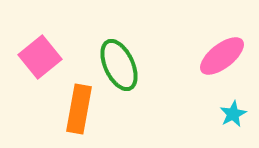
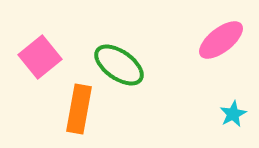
pink ellipse: moved 1 px left, 16 px up
green ellipse: rotated 30 degrees counterclockwise
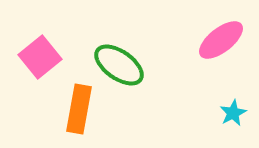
cyan star: moved 1 px up
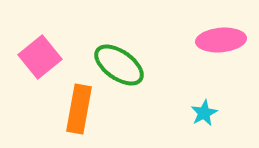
pink ellipse: rotated 33 degrees clockwise
cyan star: moved 29 px left
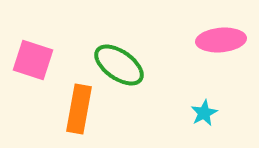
pink square: moved 7 px left, 3 px down; rotated 33 degrees counterclockwise
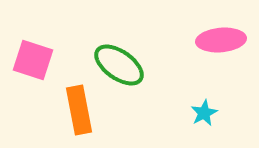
orange rectangle: moved 1 px down; rotated 21 degrees counterclockwise
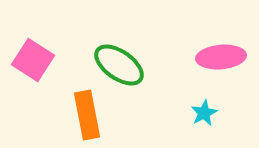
pink ellipse: moved 17 px down
pink square: rotated 15 degrees clockwise
orange rectangle: moved 8 px right, 5 px down
